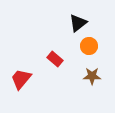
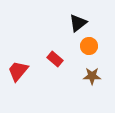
red trapezoid: moved 3 px left, 8 px up
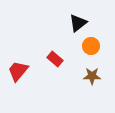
orange circle: moved 2 px right
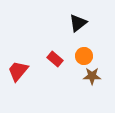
orange circle: moved 7 px left, 10 px down
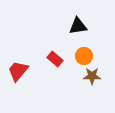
black triangle: moved 3 px down; rotated 30 degrees clockwise
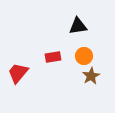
red rectangle: moved 2 px left, 2 px up; rotated 49 degrees counterclockwise
red trapezoid: moved 2 px down
brown star: moved 1 px left; rotated 30 degrees counterclockwise
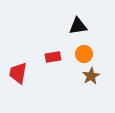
orange circle: moved 2 px up
red trapezoid: rotated 30 degrees counterclockwise
